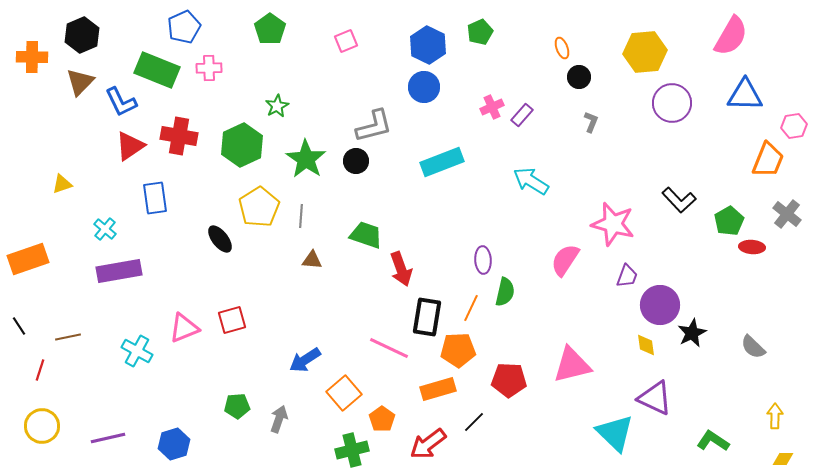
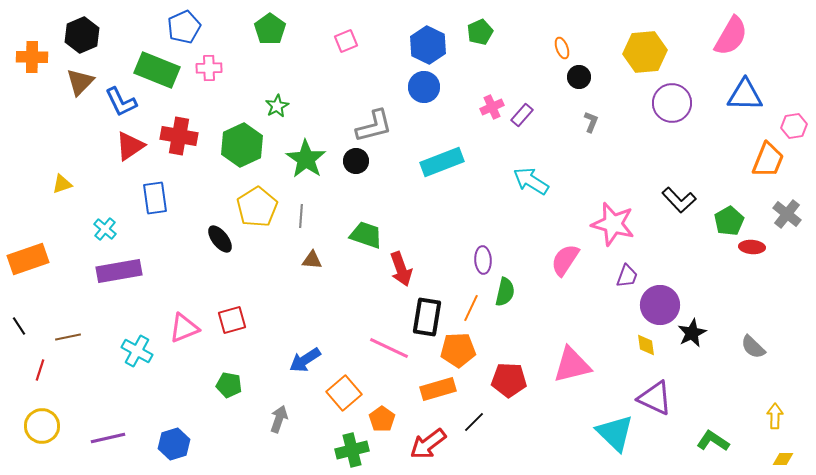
yellow pentagon at (259, 207): moved 2 px left
green pentagon at (237, 406): moved 8 px left, 21 px up; rotated 15 degrees clockwise
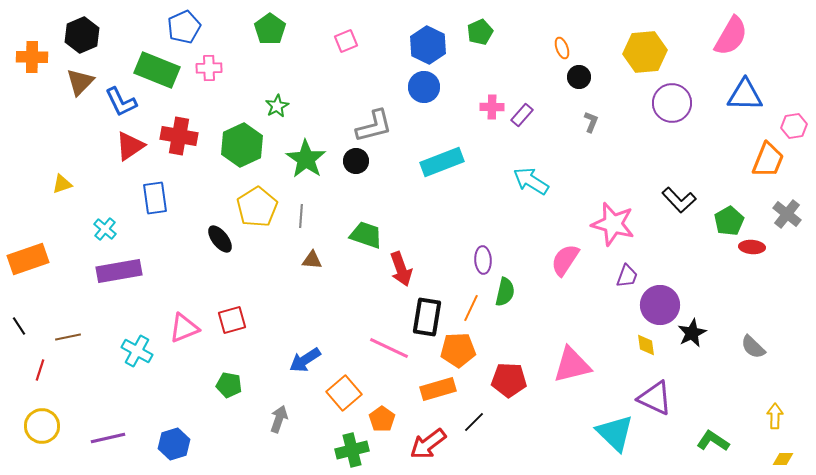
pink cross at (492, 107): rotated 25 degrees clockwise
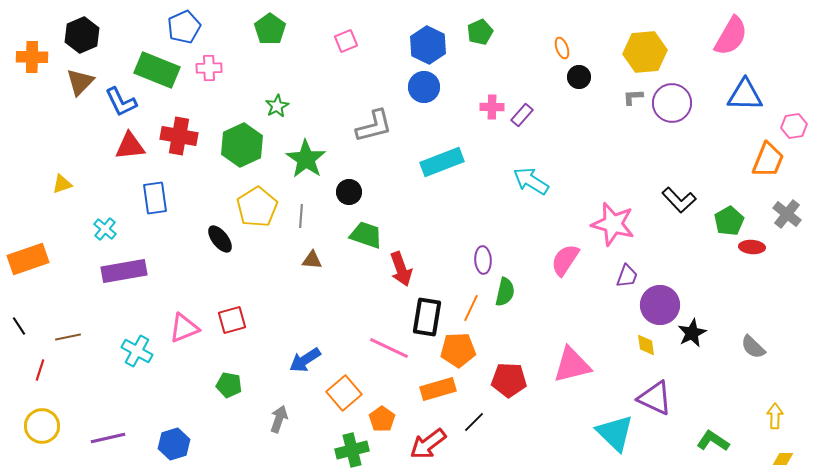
gray L-shape at (591, 122): moved 42 px right, 25 px up; rotated 115 degrees counterclockwise
red triangle at (130, 146): rotated 28 degrees clockwise
black circle at (356, 161): moved 7 px left, 31 px down
purple rectangle at (119, 271): moved 5 px right
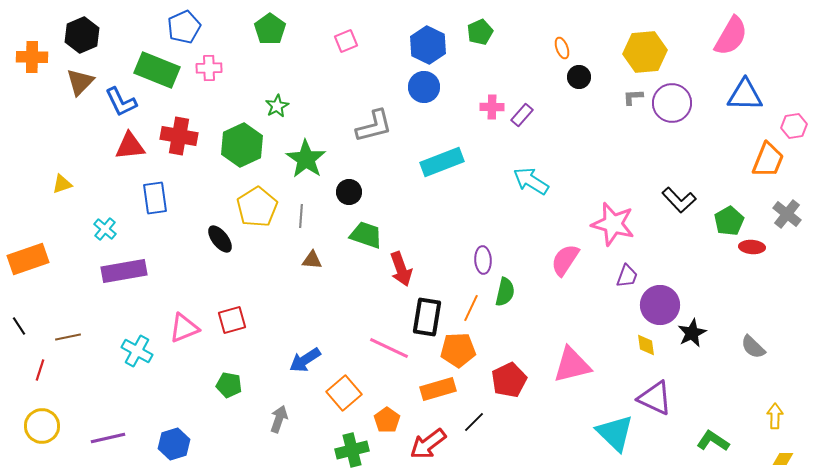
red pentagon at (509, 380): rotated 28 degrees counterclockwise
orange pentagon at (382, 419): moved 5 px right, 1 px down
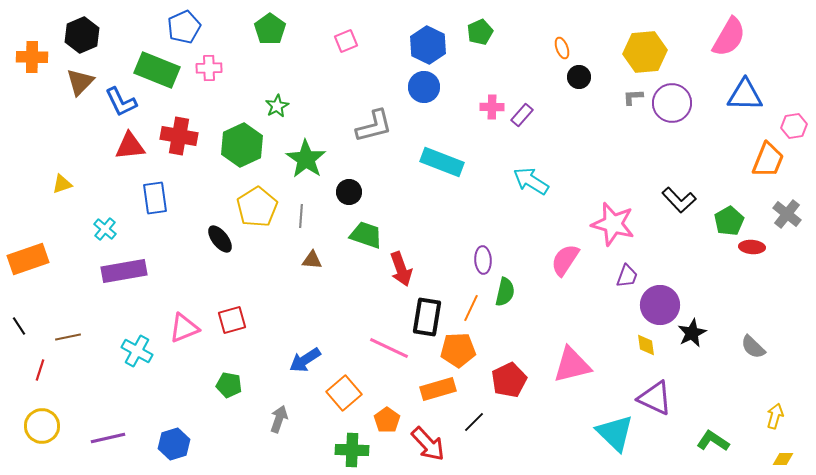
pink semicircle at (731, 36): moved 2 px left, 1 px down
cyan rectangle at (442, 162): rotated 42 degrees clockwise
yellow arrow at (775, 416): rotated 15 degrees clockwise
red arrow at (428, 444): rotated 96 degrees counterclockwise
green cross at (352, 450): rotated 16 degrees clockwise
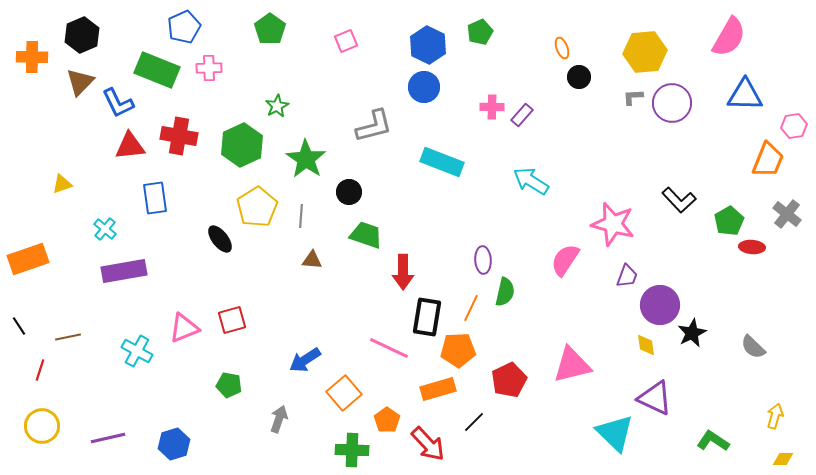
blue L-shape at (121, 102): moved 3 px left, 1 px down
red arrow at (401, 269): moved 2 px right, 3 px down; rotated 20 degrees clockwise
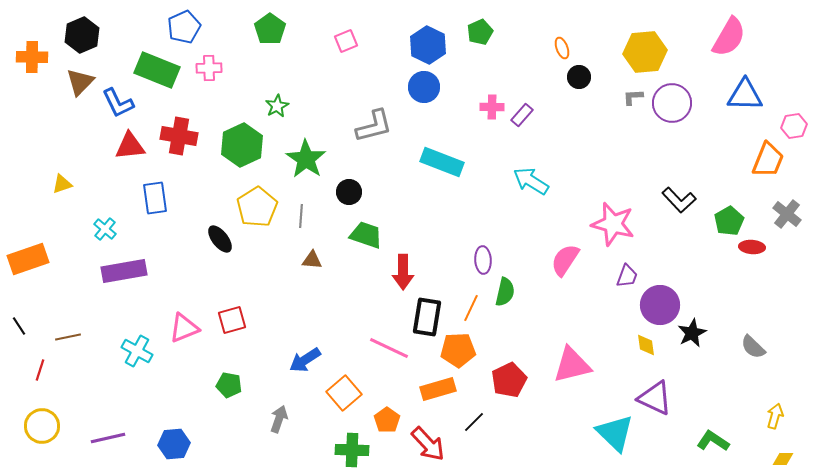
blue hexagon at (174, 444): rotated 12 degrees clockwise
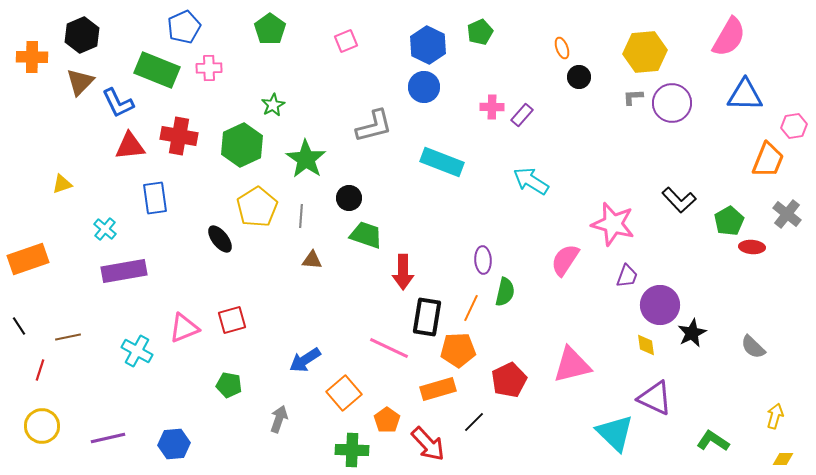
green star at (277, 106): moved 4 px left, 1 px up
black circle at (349, 192): moved 6 px down
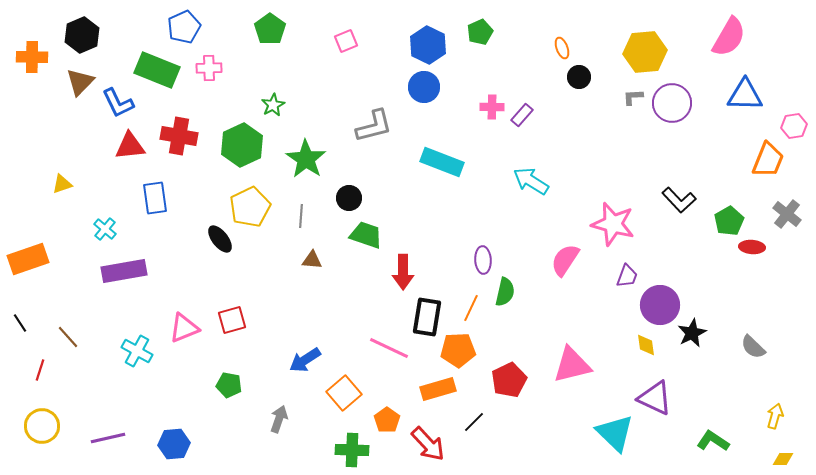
yellow pentagon at (257, 207): moved 7 px left; rotated 6 degrees clockwise
black line at (19, 326): moved 1 px right, 3 px up
brown line at (68, 337): rotated 60 degrees clockwise
